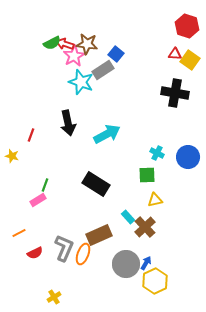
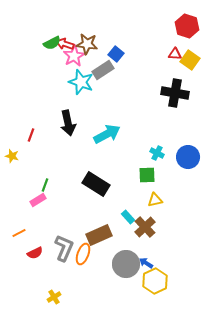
blue arrow: rotated 88 degrees counterclockwise
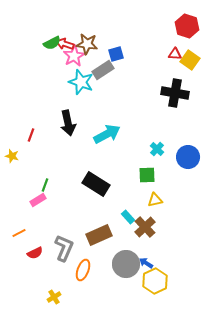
blue square: rotated 35 degrees clockwise
cyan cross: moved 4 px up; rotated 16 degrees clockwise
orange ellipse: moved 16 px down
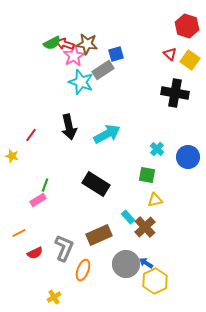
red triangle: moved 5 px left; rotated 40 degrees clockwise
black arrow: moved 1 px right, 4 px down
red line: rotated 16 degrees clockwise
green square: rotated 12 degrees clockwise
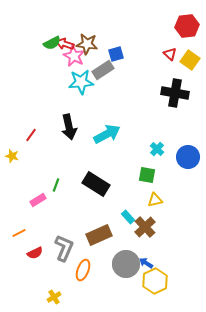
red hexagon: rotated 25 degrees counterclockwise
pink star: rotated 15 degrees counterclockwise
cyan star: rotated 25 degrees counterclockwise
green line: moved 11 px right
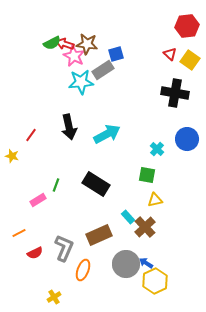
blue circle: moved 1 px left, 18 px up
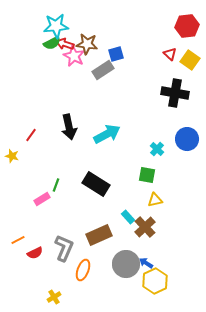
cyan star: moved 25 px left, 56 px up
pink rectangle: moved 4 px right, 1 px up
orange line: moved 1 px left, 7 px down
